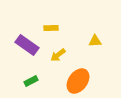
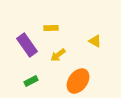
yellow triangle: rotated 32 degrees clockwise
purple rectangle: rotated 20 degrees clockwise
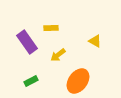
purple rectangle: moved 3 px up
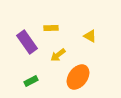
yellow triangle: moved 5 px left, 5 px up
orange ellipse: moved 4 px up
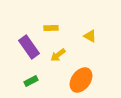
purple rectangle: moved 2 px right, 5 px down
orange ellipse: moved 3 px right, 3 px down
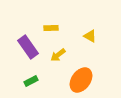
purple rectangle: moved 1 px left
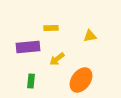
yellow triangle: rotated 40 degrees counterclockwise
purple rectangle: rotated 60 degrees counterclockwise
yellow arrow: moved 1 px left, 4 px down
green rectangle: rotated 56 degrees counterclockwise
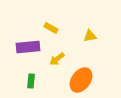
yellow rectangle: rotated 32 degrees clockwise
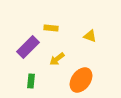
yellow rectangle: rotated 24 degrees counterclockwise
yellow triangle: rotated 32 degrees clockwise
purple rectangle: rotated 40 degrees counterclockwise
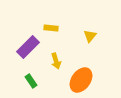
yellow triangle: rotated 48 degrees clockwise
yellow arrow: moved 1 px left, 2 px down; rotated 70 degrees counterclockwise
green rectangle: rotated 40 degrees counterclockwise
